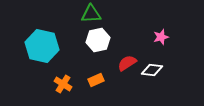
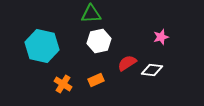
white hexagon: moved 1 px right, 1 px down
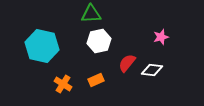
red semicircle: rotated 18 degrees counterclockwise
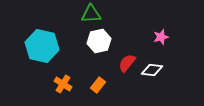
orange rectangle: moved 2 px right, 5 px down; rotated 28 degrees counterclockwise
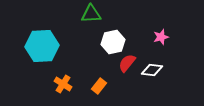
white hexagon: moved 14 px right, 1 px down
cyan hexagon: rotated 16 degrees counterclockwise
orange rectangle: moved 1 px right, 1 px down
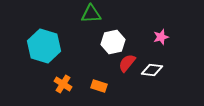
cyan hexagon: moved 2 px right; rotated 20 degrees clockwise
orange rectangle: rotated 70 degrees clockwise
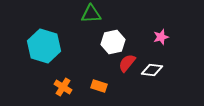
orange cross: moved 3 px down
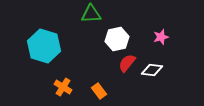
white hexagon: moved 4 px right, 3 px up
orange rectangle: moved 5 px down; rotated 35 degrees clockwise
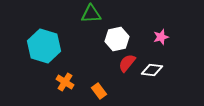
orange cross: moved 2 px right, 5 px up
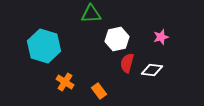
red semicircle: rotated 24 degrees counterclockwise
